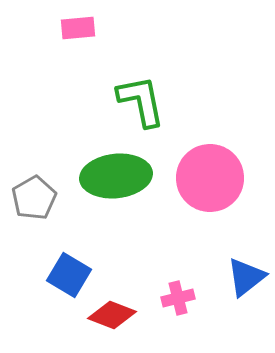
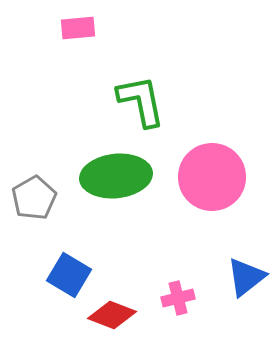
pink circle: moved 2 px right, 1 px up
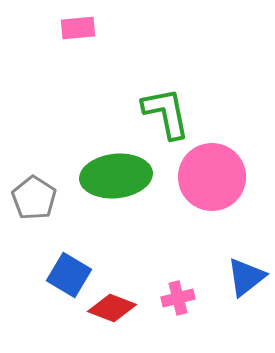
green L-shape: moved 25 px right, 12 px down
gray pentagon: rotated 9 degrees counterclockwise
red diamond: moved 7 px up
